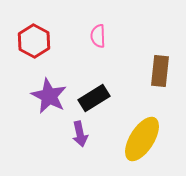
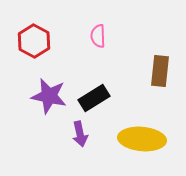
purple star: rotated 15 degrees counterclockwise
yellow ellipse: rotated 63 degrees clockwise
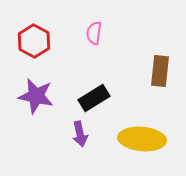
pink semicircle: moved 4 px left, 3 px up; rotated 10 degrees clockwise
purple star: moved 13 px left
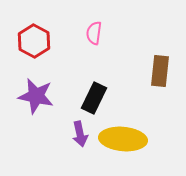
black rectangle: rotated 32 degrees counterclockwise
yellow ellipse: moved 19 px left
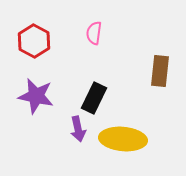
purple arrow: moved 2 px left, 5 px up
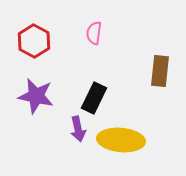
yellow ellipse: moved 2 px left, 1 px down
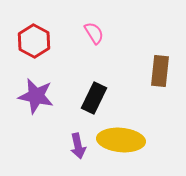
pink semicircle: rotated 140 degrees clockwise
purple arrow: moved 17 px down
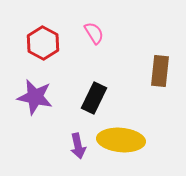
red hexagon: moved 9 px right, 2 px down
purple star: moved 1 px left, 1 px down
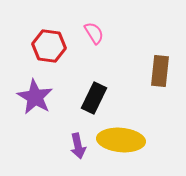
red hexagon: moved 6 px right, 3 px down; rotated 20 degrees counterclockwise
purple star: rotated 18 degrees clockwise
